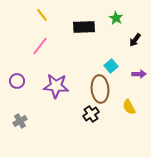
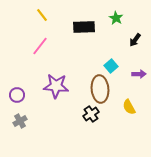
purple circle: moved 14 px down
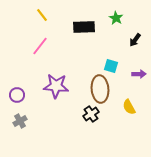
cyan square: rotated 32 degrees counterclockwise
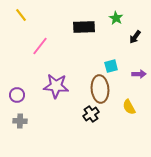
yellow line: moved 21 px left
black arrow: moved 3 px up
cyan square: rotated 32 degrees counterclockwise
gray cross: rotated 32 degrees clockwise
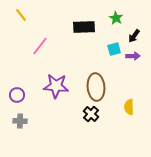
black arrow: moved 1 px left, 1 px up
cyan square: moved 3 px right, 17 px up
purple arrow: moved 6 px left, 18 px up
brown ellipse: moved 4 px left, 2 px up
yellow semicircle: rotated 28 degrees clockwise
black cross: rotated 14 degrees counterclockwise
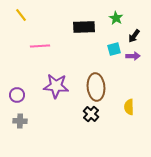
pink line: rotated 48 degrees clockwise
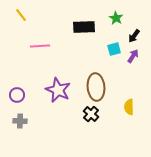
purple arrow: rotated 56 degrees counterclockwise
purple star: moved 2 px right, 4 px down; rotated 20 degrees clockwise
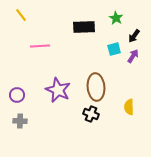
black cross: rotated 21 degrees counterclockwise
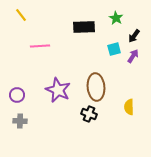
black cross: moved 2 px left
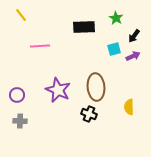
purple arrow: rotated 32 degrees clockwise
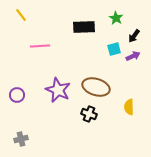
brown ellipse: rotated 68 degrees counterclockwise
gray cross: moved 1 px right, 18 px down; rotated 16 degrees counterclockwise
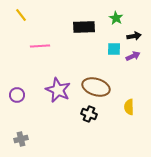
black arrow: rotated 136 degrees counterclockwise
cyan square: rotated 16 degrees clockwise
